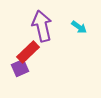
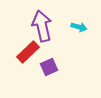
cyan arrow: rotated 21 degrees counterclockwise
purple square: moved 29 px right, 1 px up
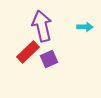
cyan arrow: moved 6 px right; rotated 14 degrees counterclockwise
purple square: moved 8 px up
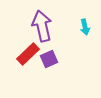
cyan arrow: rotated 77 degrees clockwise
red rectangle: moved 2 px down
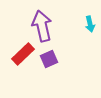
cyan arrow: moved 5 px right, 3 px up
red rectangle: moved 5 px left
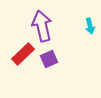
cyan arrow: moved 2 px down
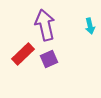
purple arrow: moved 3 px right, 1 px up
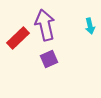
red rectangle: moved 5 px left, 16 px up
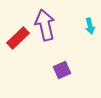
purple square: moved 13 px right, 11 px down
